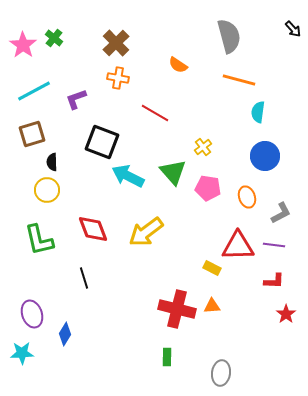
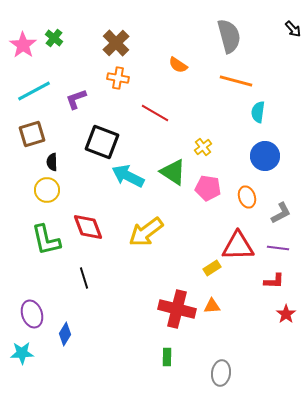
orange line: moved 3 px left, 1 px down
green triangle: rotated 16 degrees counterclockwise
red diamond: moved 5 px left, 2 px up
green L-shape: moved 7 px right
purple line: moved 4 px right, 3 px down
yellow rectangle: rotated 60 degrees counterclockwise
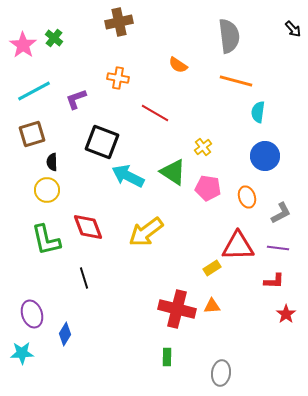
gray semicircle: rotated 8 degrees clockwise
brown cross: moved 3 px right, 21 px up; rotated 32 degrees clockwise
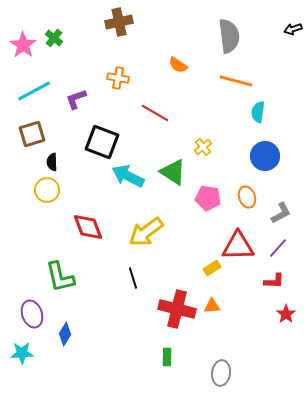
black arrow: rotated 114 degrees clockwise
pink pentagon: moved 10 px down
green L-shape: moved 14 px right, 37 px down
purple line: rotated 55 degrees counterclockwise
black line: moved 49 px right
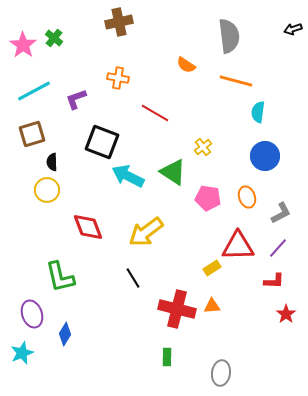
orange semicircle: moved 8 px right
black line: rotated 15 degrees counterclockwise
cyan star: rotated 20 degrees counterclockwise
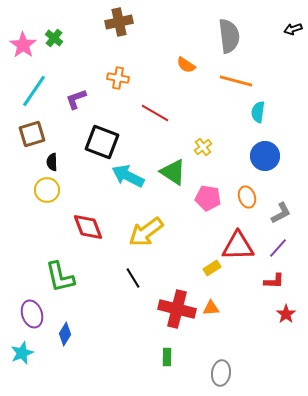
cyan line: rotated 28 degrees counterclockwise
orange triangle: moved 1 px left, 2 px down
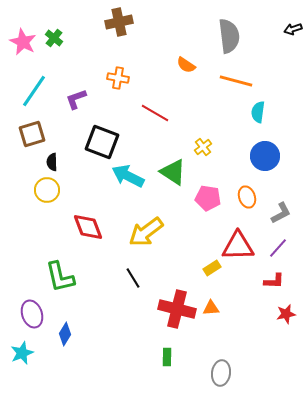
pink star: moved 3 px up; rotated 8 degrees counterclockwise
red star: rotated 24 degrees clockwise
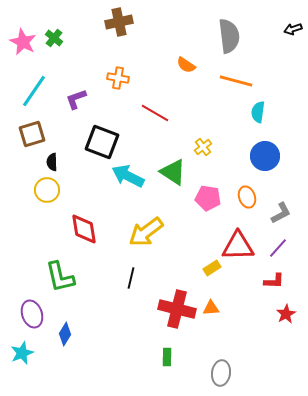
red diamond: moved 4 px left, 2 px down; rotated 12 degrees clockwise
black line: moved 2 px left; rotated 45 degrees clockwise
red star: rotated 18 degrees counterclockwise
